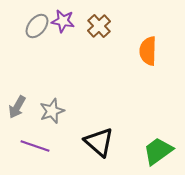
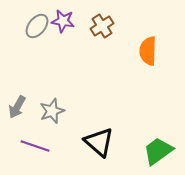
brown cross: moved 3 px right; rotated 10 degrees clockwise
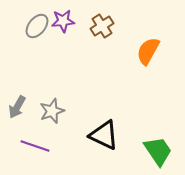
purple star: rotated 15 degrees counterclockwise
orange semicircle: rotated 28 degrees clockwise
black triangle: moved 5 px right, 7 px up; rotated 16 degrees counterclockwise
green trapezoid: rotated 92 degrees clockwise
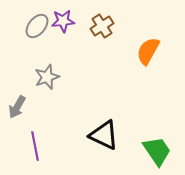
gray star: moved 5 px left, 34 px up
purple line: rotated 60 degrees clockwise
green trapezoid: moved 1 px left
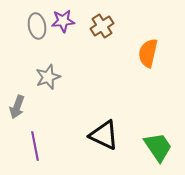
gray ellipse: rotated 50 degrees counterclockwise
orange semicircle: moved 2 px down; rotated 16 degrees counterclockwise
gray star: moved 1 px right
gray arrow: rotated 10 degrees counterclockwise
green trapezoid: moved 1 px right, 4 px up
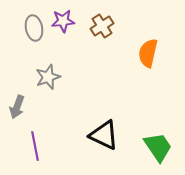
gray ellipse: moved 3 px left, 2 px down
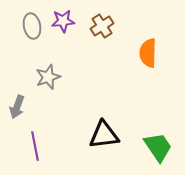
gray ellipse: moved 2 px left, 2 px up
orange semicircle: rotated 12 degrees counterclockwise
black triangle: rotated 32 degrees counterclockwise
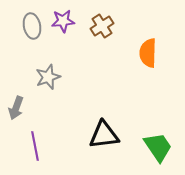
gray arrow: moved 1 px left, 1 px down
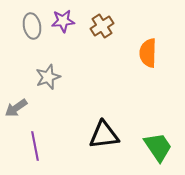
gray arrow: rotated 35 degrees clockwise
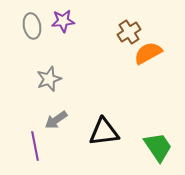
brown cross: moved 27 px right, 6 px down
orange semicircle: rotated 60 degrees clockwise
gray star: moved 1 px right, 2 px down
gray arrow: moved 40 px right, 12 px down
black triangle: moved 3 px up
